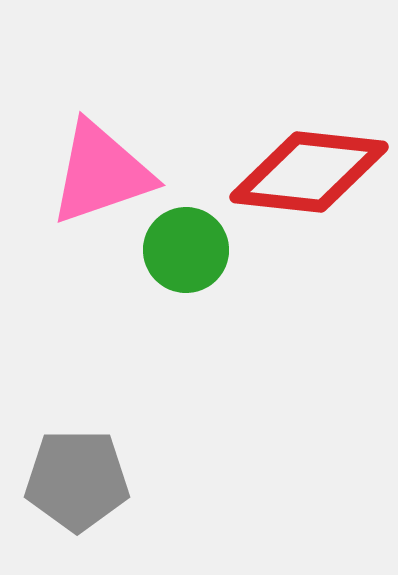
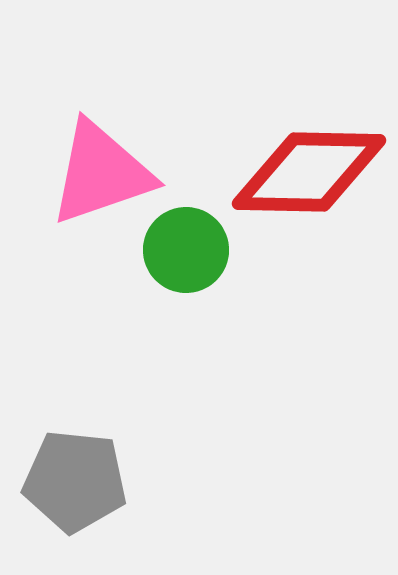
red diamond: rotated 5 degrees counterclockwise
gray pentagon: moved 2 px left, 1 px down; rotated 6 degrees clockwise
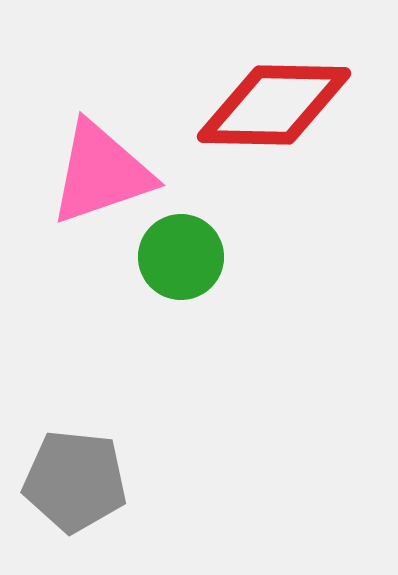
red diamond: moved 35 px left, 67 px up
green circle: moved 5 px left, 7 px down
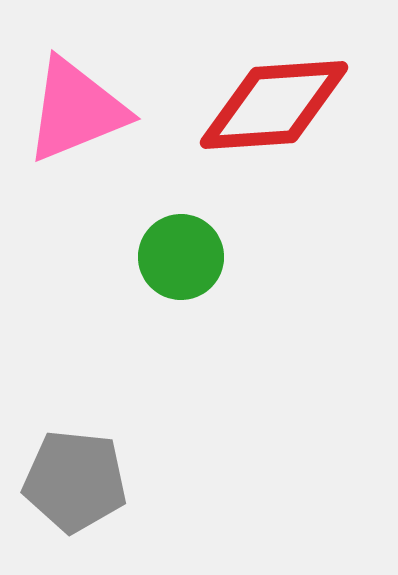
red diamond: rotated 5 degrees counterclockwise
pink triangle: moved 25 px left, 63 px up; rotated 3 degrees counterclockwise
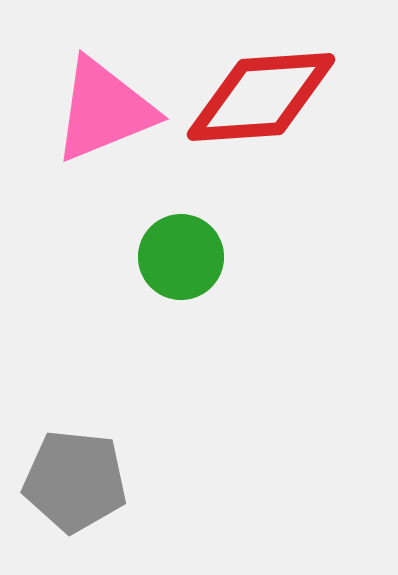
red diamond: moved 13 px left, 8 px up
pink triangle: moved 28 px right
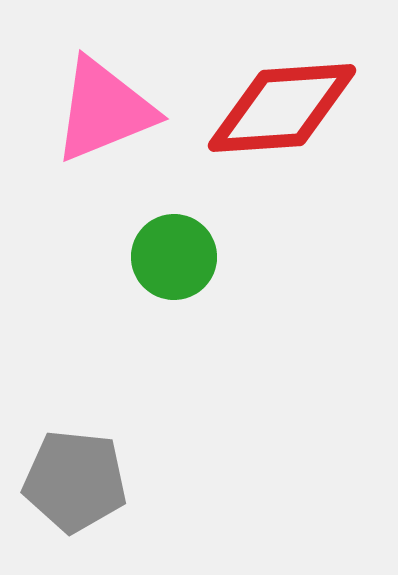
red diamond: moved 21 px right, 11 px down
green circle: moved 7 px left
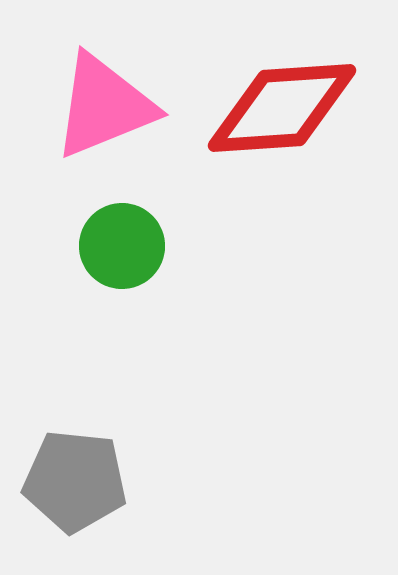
pink triangle: moved 4 px up
green circle: moved 52 px left, 11 px up
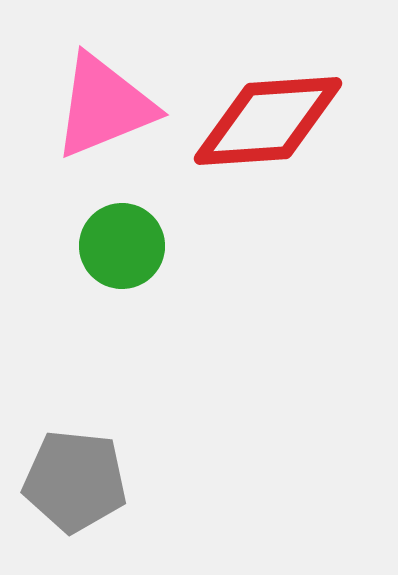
red diamond: moved 14 px left, 13 px down
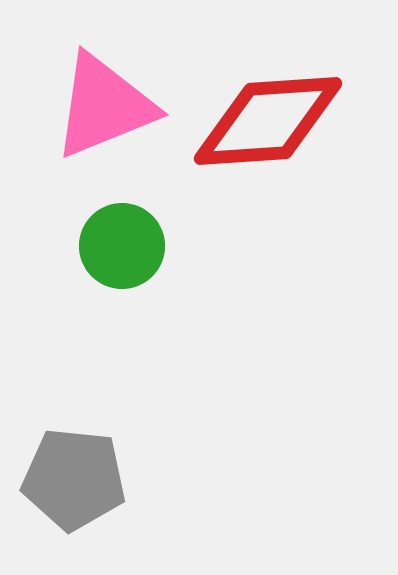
gray pentagon: moved 1 px left, 2 px up
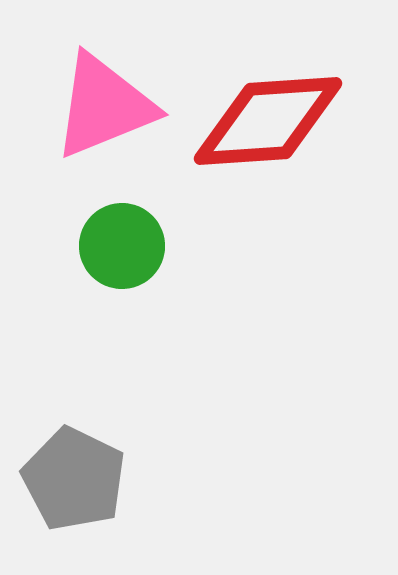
gray pentagon: rotated 20 degrees clockwise
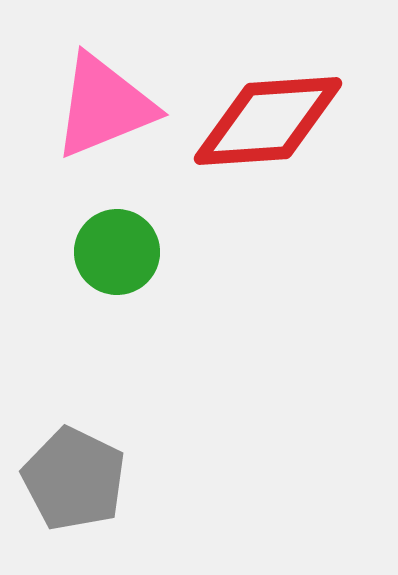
green circle: moved 5 px left, 6 px down
